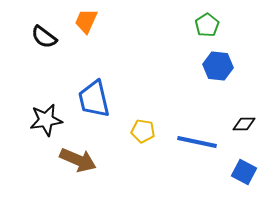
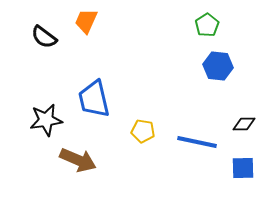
blue square: moved 1 px left, 4 px up; rotated 30 degrees counterclockwise
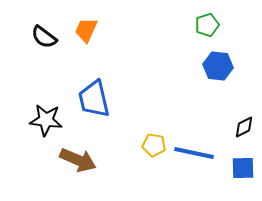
orange trapezoid: moved 9 px down
green pentagon: rotated 15 degrees clockwise
black star: rotated 16 degrees clockwise
black diamond: moved 3 px down; rotated 25 degrees counterclockwise
yellow pentagon: moved 11 px right, 14 px down
blue line: moved 3 px left, 11 px down
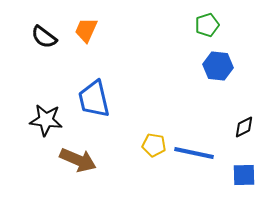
blue square: moved 1 px right, 7 px down
